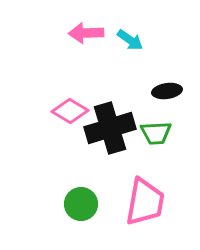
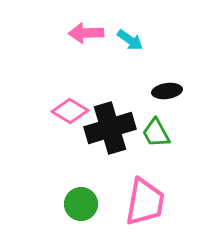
green trapezoid: rotated 64 degrees clockwise
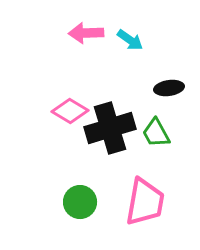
black ellipse: moved 2 px right, 3 px up
green circle: moved 1 px left, 2 px up
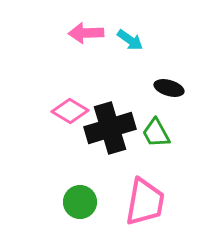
black ellipse: rotated 24 degrees clockwise
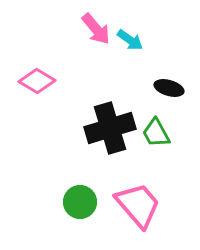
pink arrow: moved 10 px right, 4 px up; rotated 128 degrees counterclockwise
pink diamond: moved 33 px left, 30 px up
pink trapezoid: moved 7 px left, 3 px down; rotated 51 degrees counterclockwise
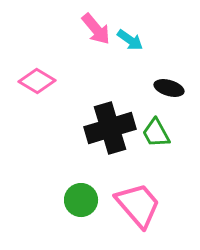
green circle: moved 1 px right, 2 px up
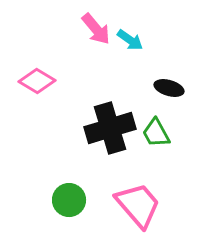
green circle: moved 12 px left
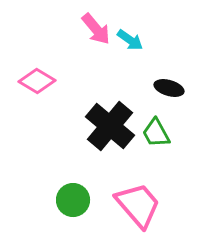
black cross: moved 2 px up; rotated 33 degrees counterclockwise
green circle: moved 4 px right
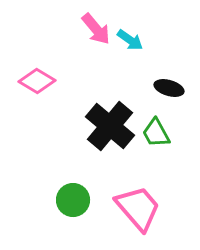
pink trapezoid: moved 3 px down
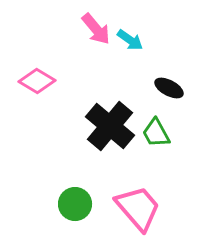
black ellipse: rotated 12 degrees clockwise
green circle: moved 2 px right, 4 px down
